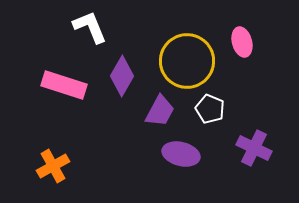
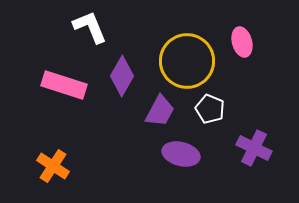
orange cross: rotated 28 degrees counterclockwise
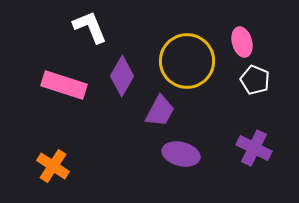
white pentagon: moved 45 px right, 29 px up
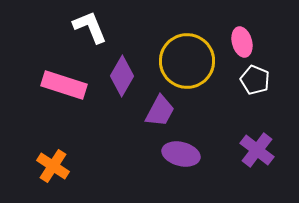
purple cross: moved 3 px right, 2 px down; rotated 12 degrees clockwise
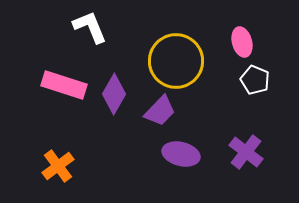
yellow circle: moved 11 px left
purple diamond: moved 8 px left, 18 px down
purple trapezoid: rotated 16 degrees clockwise
purple cross: moved 11 px left, 2 px down
orange cross: moved 5 px right; rotated 20 degrees clockwise
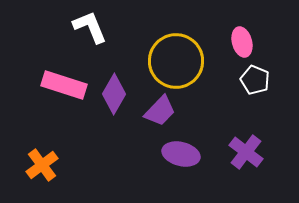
orange cross: moved 16 px left, 1 px up
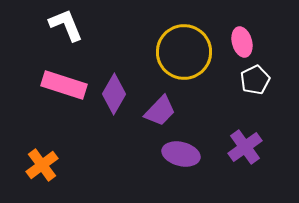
white L-shape: moved 24 px left, 2 px up
yellow circle: moved 8 px right, 9 px up
white pentagon: rotated 24 degrees clockwise
purple cross: moved 1 px left, 5 px up; rotated 16 degrees clockwise
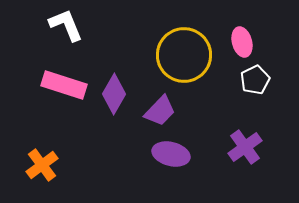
yellow circle: moved 3 px down
purple ellipse: moved 10 px left
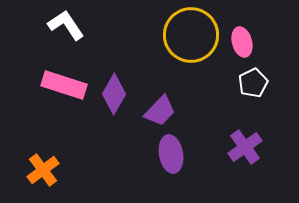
white L-shape: rotated 12 degrees counterclockwise
yellow circle: moved 7 px right, 20 px up
white pentagon: moved 2 px left, 3 px down
purple ellipse: rotated 66 degrees clockwise
orange cross: moved 1 px right, 5 px down
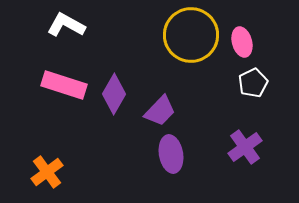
white L-shape: rotated 27 degrees counterclockwise
orange cross: moved 4 px right, 2 px down
